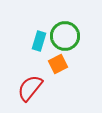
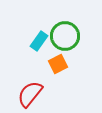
cyan rectangle: rotated 18 degrees clockwise
red semicircle: moved 6 px down
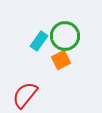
orange square: moved 3 px right, 4 px up
red semicircle: moved 5 px left, 1 px down
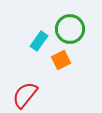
green circle: moved 5 px right, 7 px up
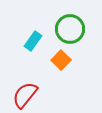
cyan rectangle: moved 6 px left
orange square: rotated 18 degrees counterclockwise
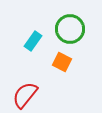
orange square: moved 1 px right, 2 px down; rotated 18 degrees counterclockwise
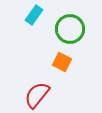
cyan rectangle: moved 1 px right, 26 px up
red semicircle: moved 12 px right
